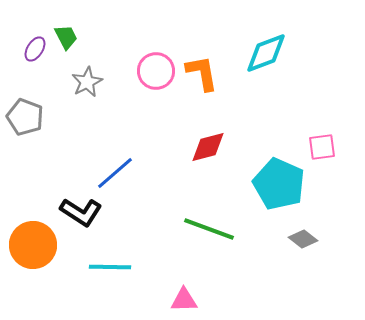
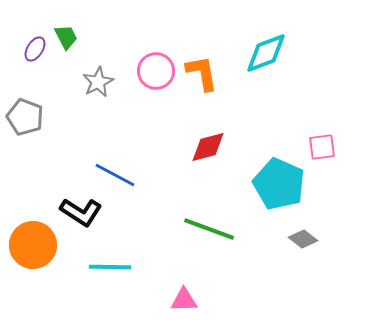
gray star: moved 11 px right
blue line: moved 2 px down; rotated 69 degrees clockwise
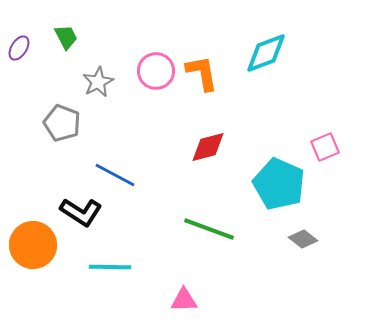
purple ellipse: moved 16 px left, 1 px up
gray pentagon: moved 37 px right, 6 px down
pink square: moved 3 px right; rotated 16 degrees counterclockwise
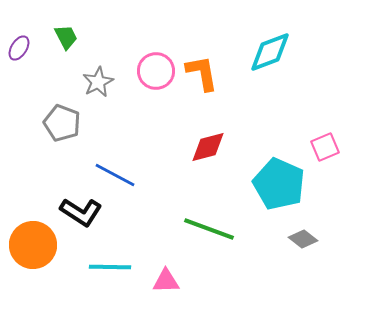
cyan diamond: moved 4 px right, 1 px up
pink triangle: moved 18 px left, 19 px up
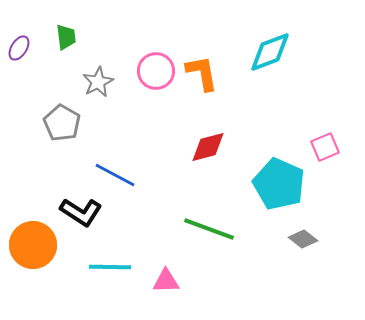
green trapezoid: rotated 20 degrees clockwise
gray pentagon: rotated 9 degrees clockwise
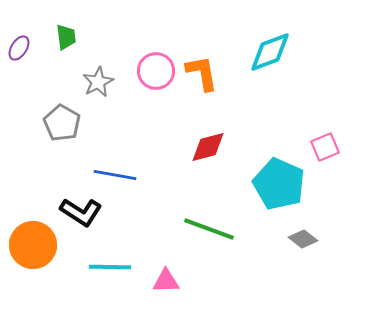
blue line: rotated 18 degrees counterclockwise
